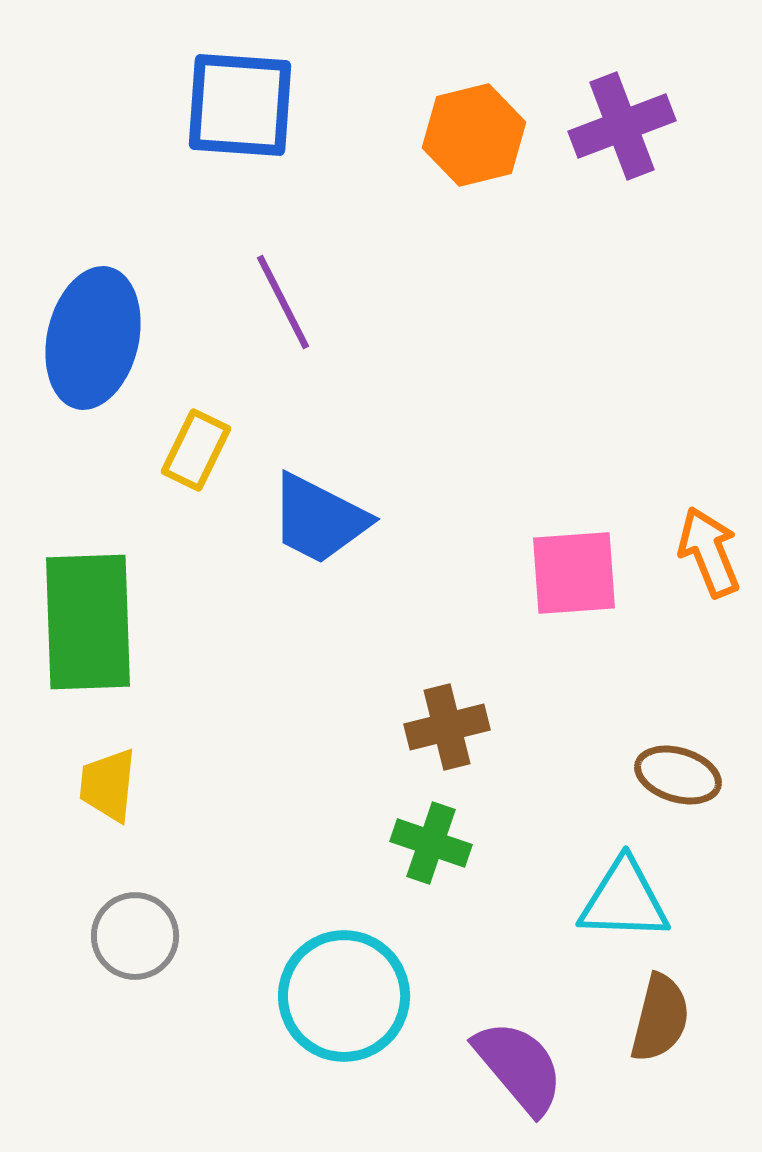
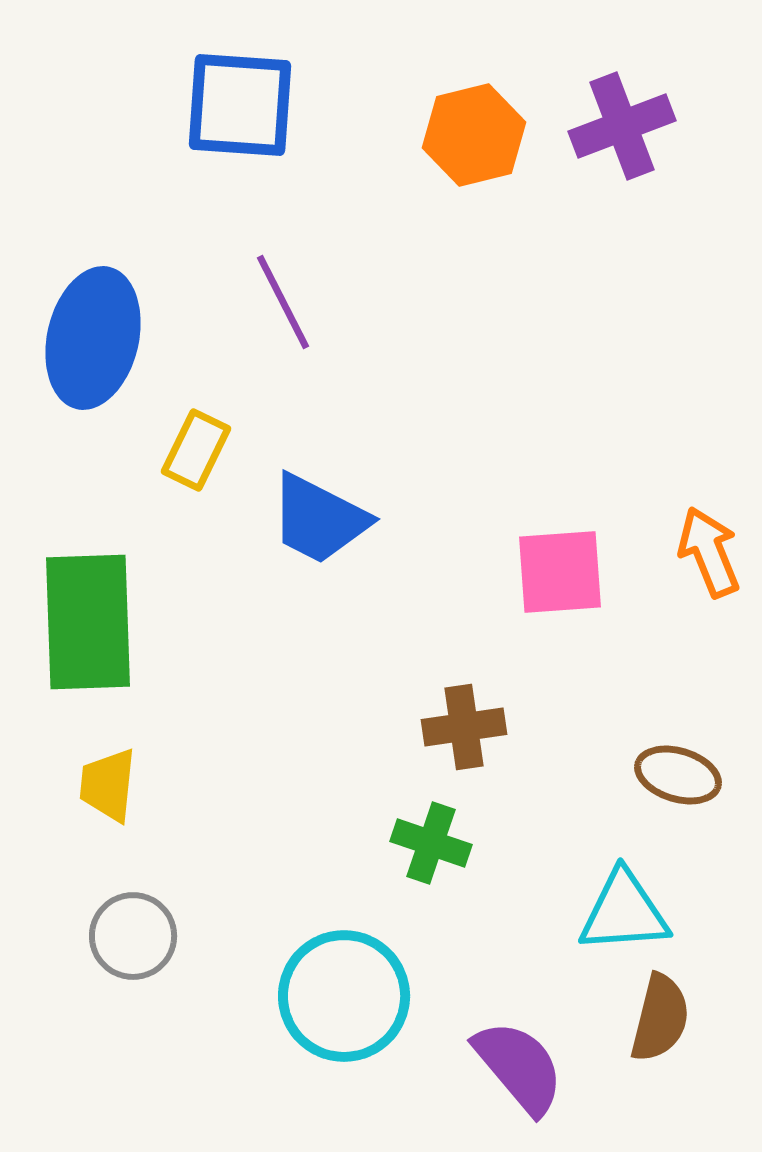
pink square: moved 14 px left, 1 px up
brown cross: moved 17 px right; rotated 6 degrees clockwise
cyan triangle: moved 12 px down; rotated 6 degrees counterclockwise
gray circle: moved 2 px left
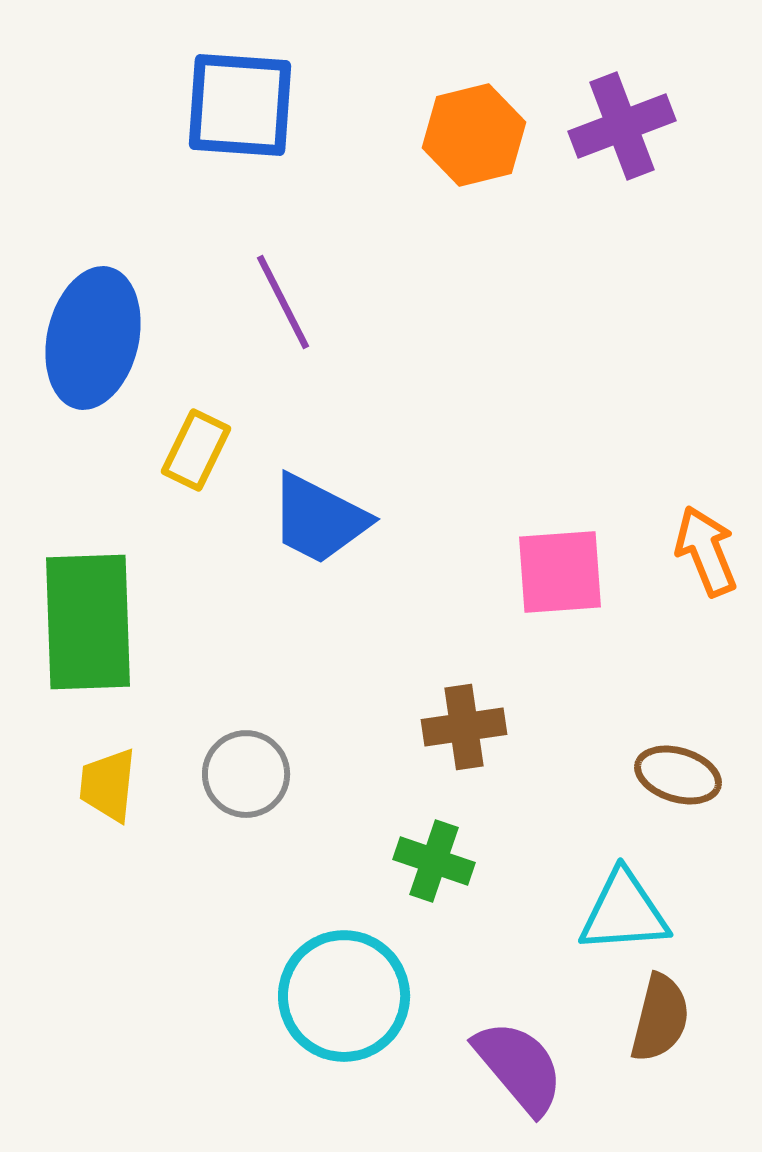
orange arrow: moved 3 px left, 1 px up
green cross: moved 3 px right, 18 px down
gray circle: moved 113 px right, 162 px up
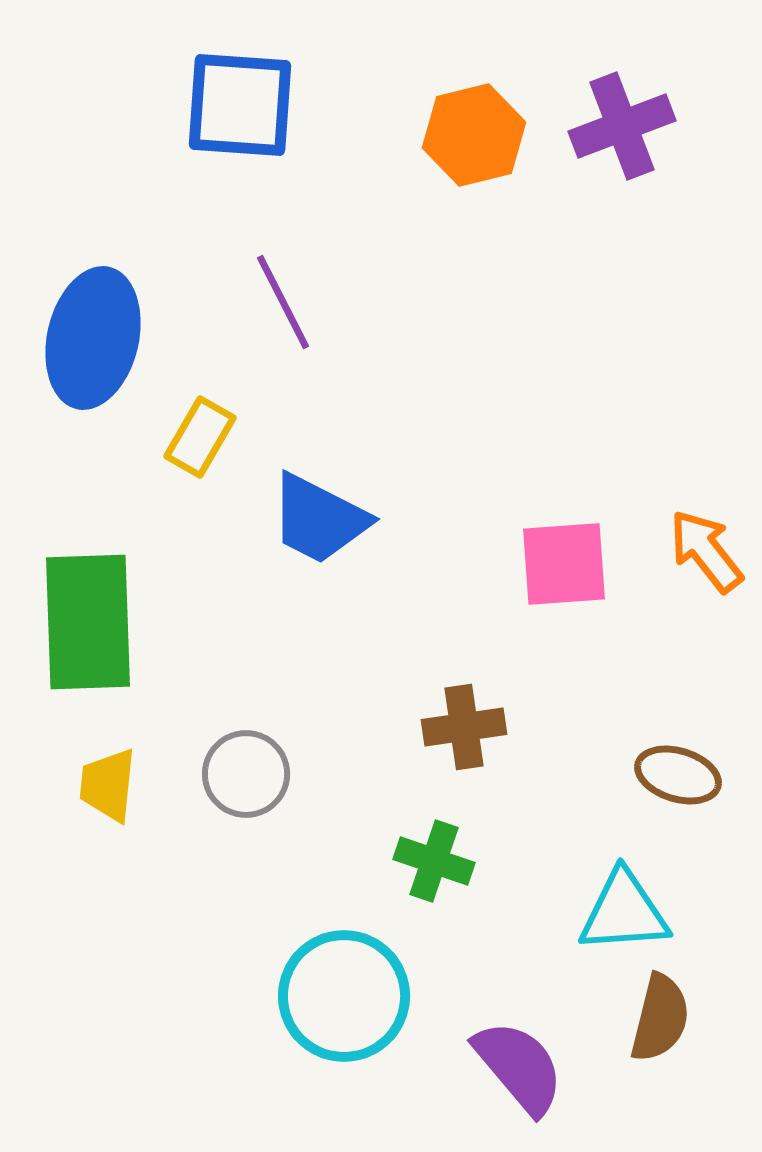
yellow rectangle: moved 4 px right, 13 px up; rotated 4 degrees clockwise
orange arrow: rotated 16 degrees counterclockwise
pink square: moved 4 px right, 8 px up
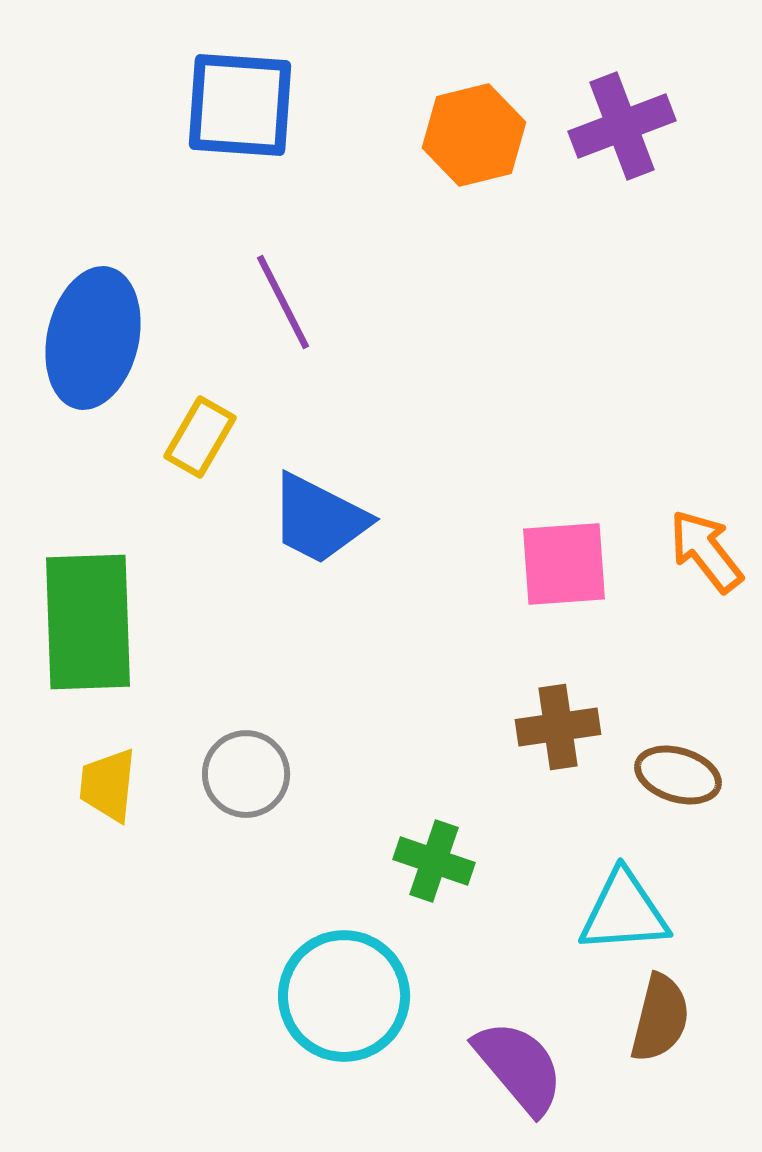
brown cross: moved 94 px right
